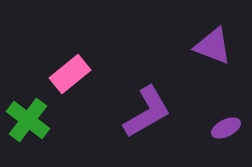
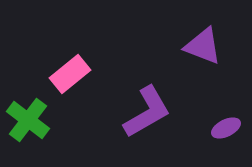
purple triangle: moved 10 px left
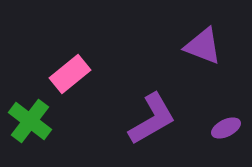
purple L-shape: moved 5 px right, 7 px down
green cross: moved 2 px right, 1 px down
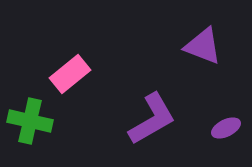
green cross: rotated 24 degrees counterclockwise
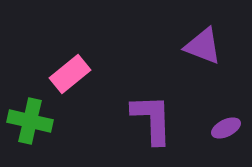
purple L-shape: rotated 62 degrees counterclockwise
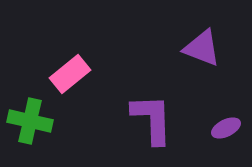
purple triangle: moved 1 px left, 2 px down
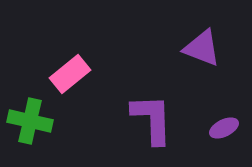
purple ellipse: moved 2 px left
